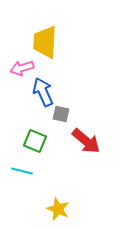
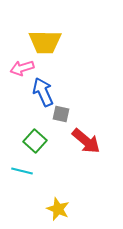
yellow trapezoid: rotated 92 degrees counterclockwise
green square: rotated 20 degrees clockwise
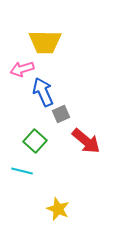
pink arrow: moved 1 px down
gray square: rotated 36 degrees counterclockwise
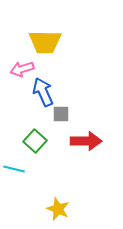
gray square: rotated 24 degrees clockwise
red arrow: rotated 40 degrees counterclockwise
cyan line: moved 8 px left, 2 px up
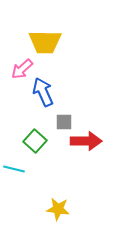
pink arrow: rotated 25 degrees counterclockwise
gray square: moved 3 px right, 8 px down
yellow star: rotated 15 degrees counterclockwise
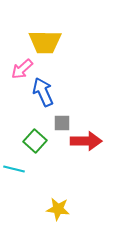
gray square: moved 2 px left, 1 px down
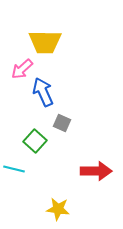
gray square: rotated 24 degrees clockwise
red arrow: moved 10 px right, 30 px down
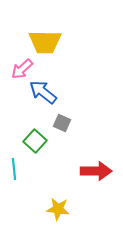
blue arrow: rotated 28 degrees counterclockwise
cyan line: rotated 70 degrees clockwise
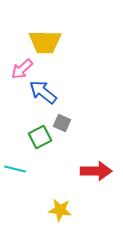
green square: moved 5 px right, 4 px up; rotated 20 degrees clockwise
cyan line: moved 1 px right; rotated 70 degrees counterclockwise
yellow star: moved 2 px right, 1 px down
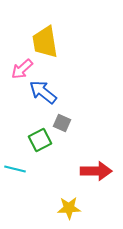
yellow trapezoid: rotated 80 degrees clockwise
green square: moved 3 px down
yellow star: moved 9 px right, 2 px up; rotated 10 degrees counterclockwise
